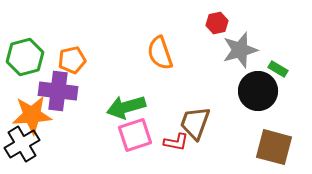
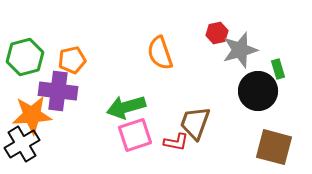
red hexagon: moved 10 px down
green rectangle: rotated 42 degrees clockwise
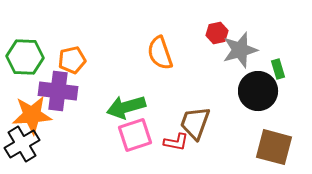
green hexagon: rotated 18 degrees clockwise
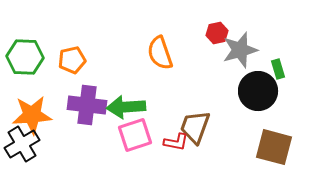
purple cross: moved 29 px right, 14 px down
green arrow: rotated 12 degrees clockwise
brown trapezoid: moved 4 px down
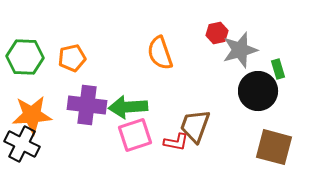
orange pentagon: moved 2 px up
green arrow: moved 2 px right
brown trapezoid: moved 1 px up
black cross: rotated 32 degrees counterclockwise
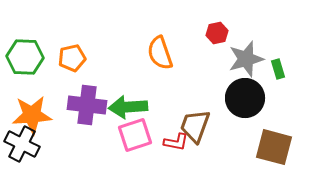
gray star: moved 6 px right, 9 px down
black circle: moved 13 px left, 7 px down
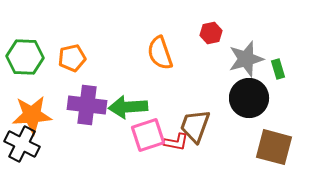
red hexagon: moved 6 px left
black circle: moved 4 px right
pink square: moved 13 px right
